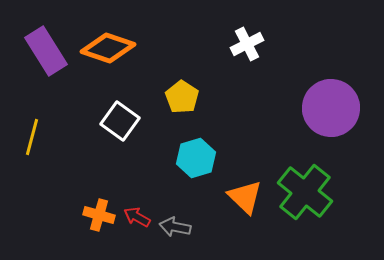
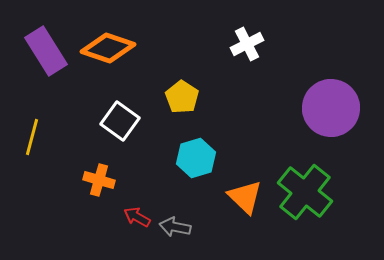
orange cross: moved 35 px up
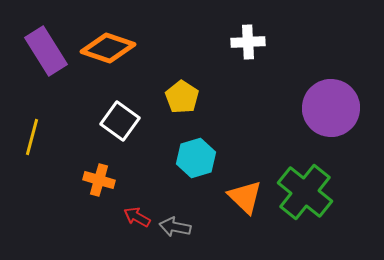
white cross: moved 1 px right, 2 px up; rotated 24 degrees clockwise
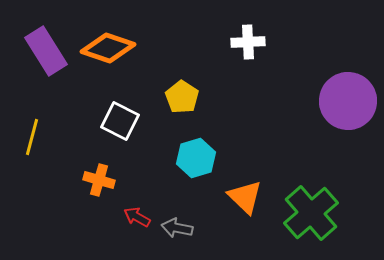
purple circle: moved 17 px right, 7 px up
white square: rotated 9 degrees counterclockwise
green cross: moved 6 px right, 21 px down; rotated 10 degrees clockwise
gray arrow: moved 2 px right, 1 px down
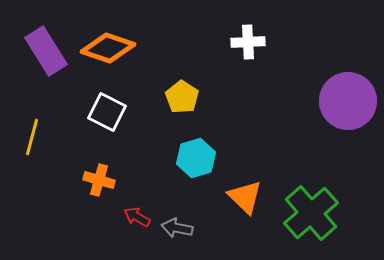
white square: moved 13 px left, 9 px up
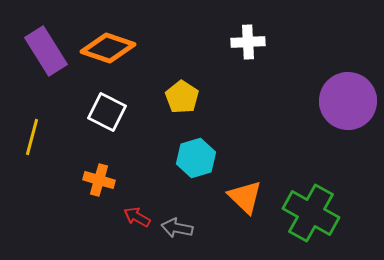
green cross: rotated 20 degrees counterclockwise
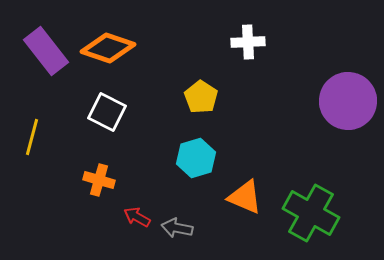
purple rectangle: rotated 6 degrees counterclockwise
yellow pentagon: moved 19 px right
orange triangle: rotated 21 degrees counterclockwise
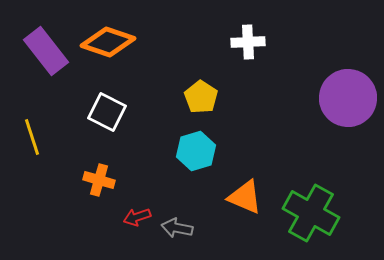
orange diamond: moved 6 px up
purple circle: moved 3 px up
yellow line: rotated 33 degrees counterclockwise
cyan hexagon: moved 7 px up
red arrow: rotated 48 degrees counterclockwise
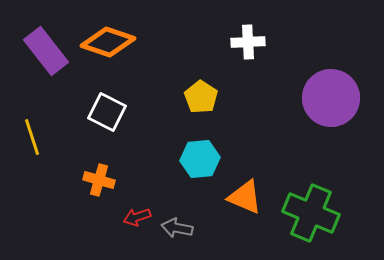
purple circle: moved 17 px left
cyan hexagon: moved 4 px right, 8 px down; rotated 12 degrees clockwise
green cross: rotated 6 degrees counterclockwise
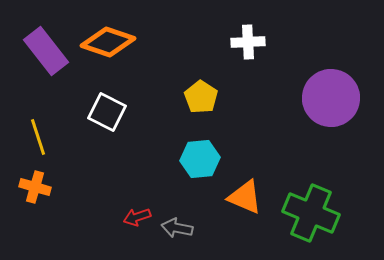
yellow line: moved 6 px right
orange cross: moved 64 px left, 7 px down
